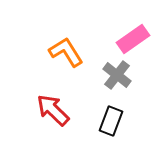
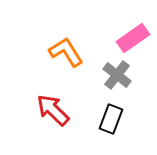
pink rectangle: moved 1 px up
black rectangle: moved 2 px up
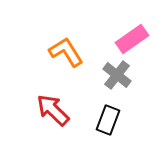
pink rectangle: moved 1 px left, 1 px down
black rectangle: moved 3 px left, 1 px down
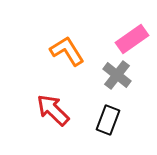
orange L-shape: moved 1 px right, 1 px up
